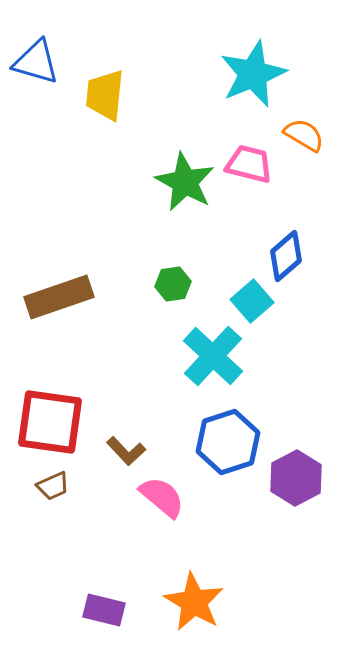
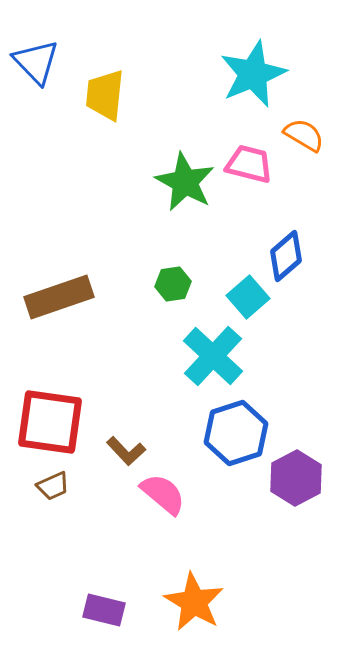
blue triangle: rotated 30 degrees clockwise
cyan square: moved 4 px left, 4 px up
blue hexagon: moved 8 px right, 9 px up
pink semicircle: moved 1 px right, 3 px up
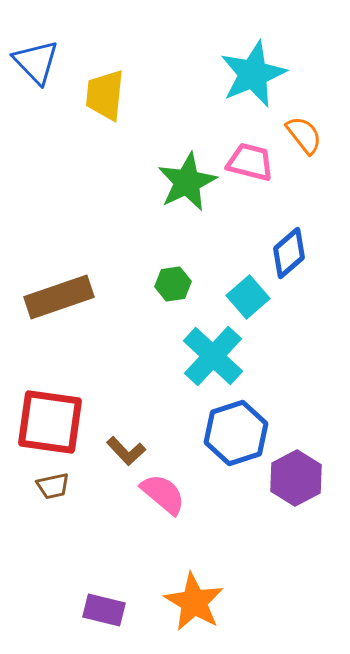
orange semicircle: rotated 21 degrees clockwise
pink trapezoid: moved 1 px right, 2 px up
green star: moved 2 px right; rotated 18 degrees clockwise
blue diamond: moved 3 px right, 3 px up
brown trapezoid: rotated 12 degrees clockwise
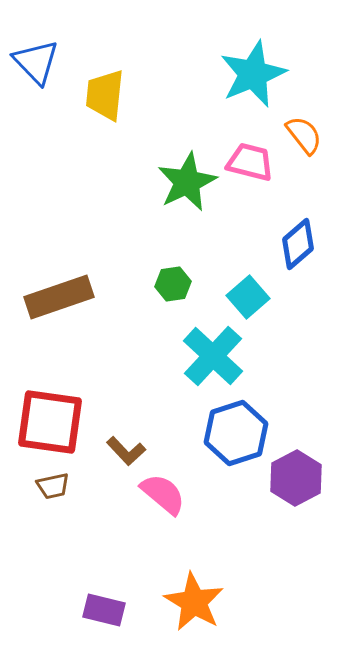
blue diamond: moved 9 px right, 9 px up
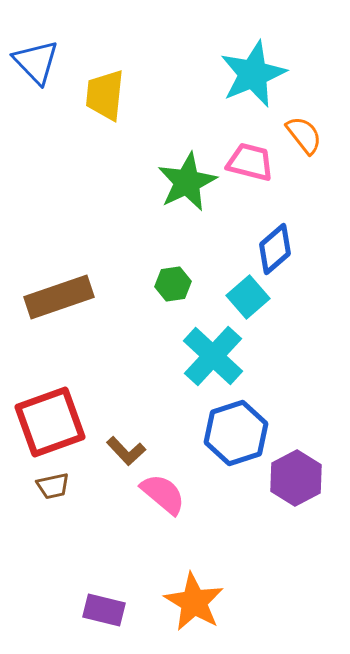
blue diamond: moved 23 px left, 5 px down
red square: rotated 28 degrees counterclockwise
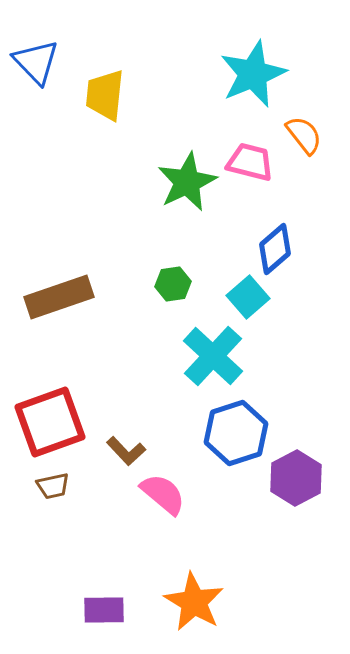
purple rectangle: rotated 15 degrees counterclockwise
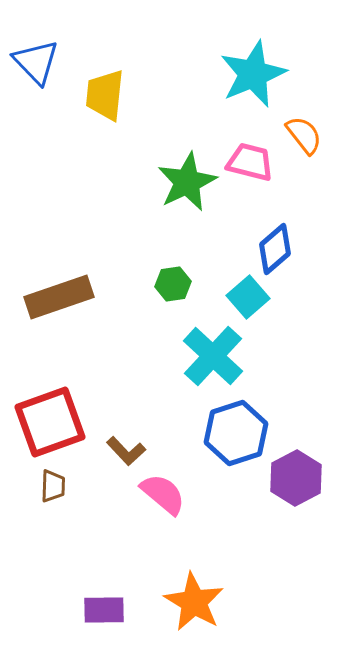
brown trapezoid: rotated 76 degrees counterclockwise
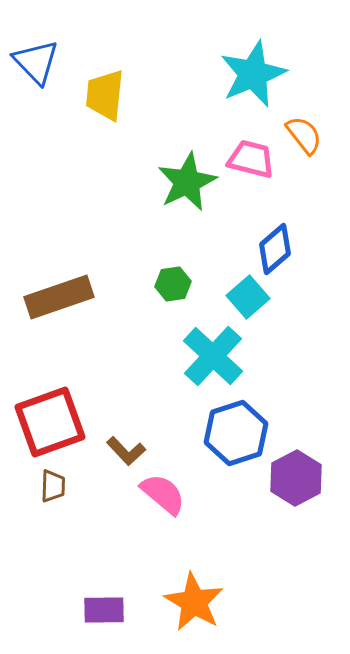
pink trapezoid: moved 1 px right, 3 px up
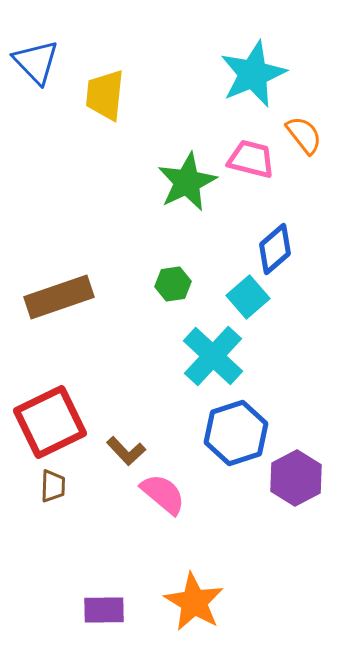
red square: rotated 6 degrees counterclockwise
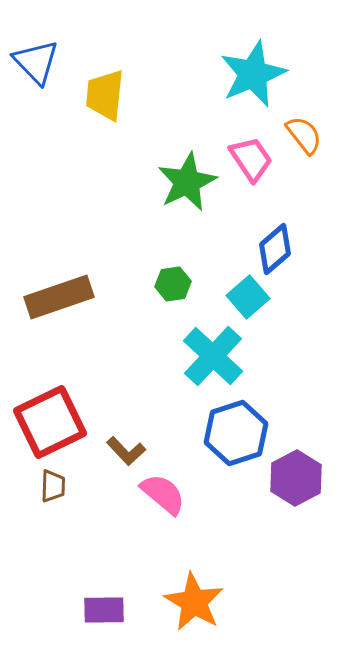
pink trapezoid: rotated 42 degrees clockwise
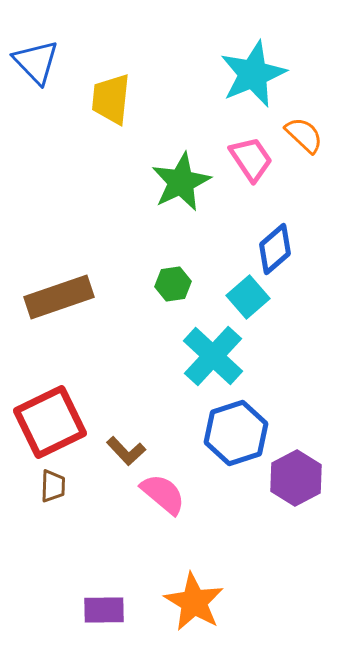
yellow trapezoid: moved 6 px right, 4 px down
orange semicircle: rotated 9 degrees counterclockwise
green star: moved 6 px left
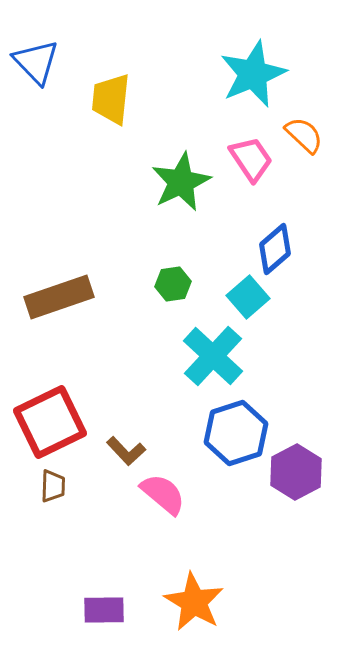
purple hexagon: moved 6 px up
